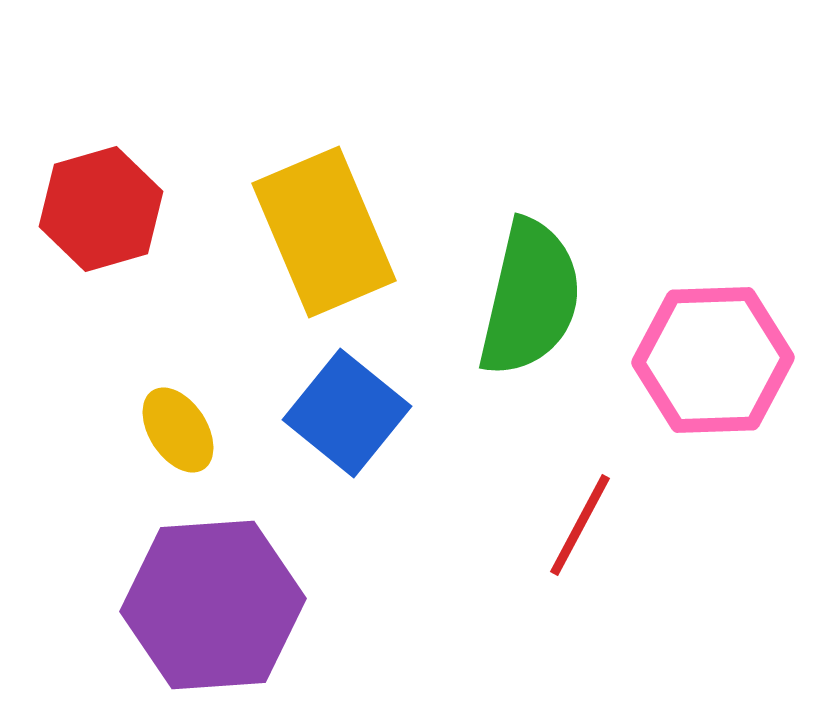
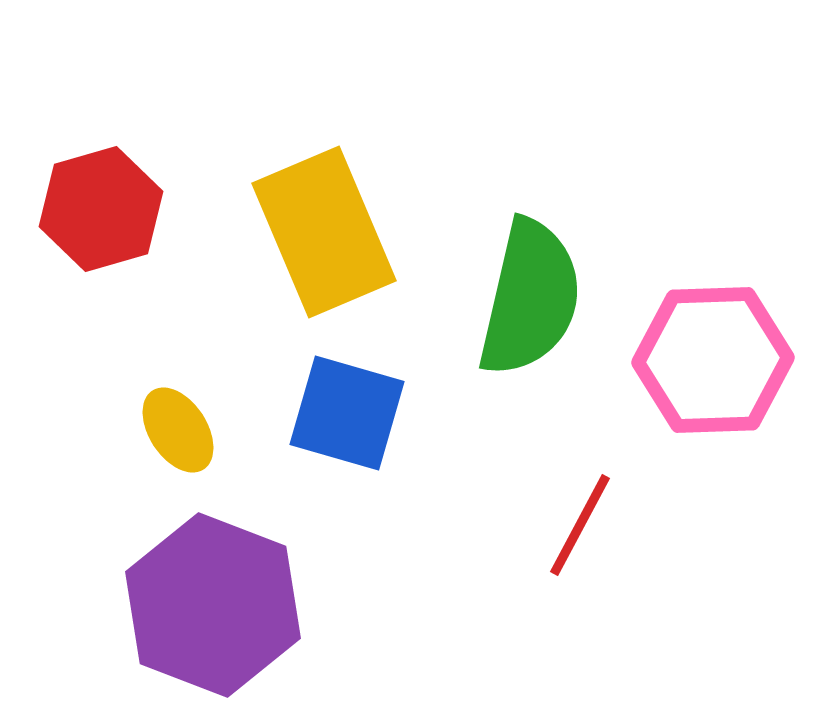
blue square: rotated 23 degrees counterclockwise
purple hexagon: rotated 25 degrees clockwise
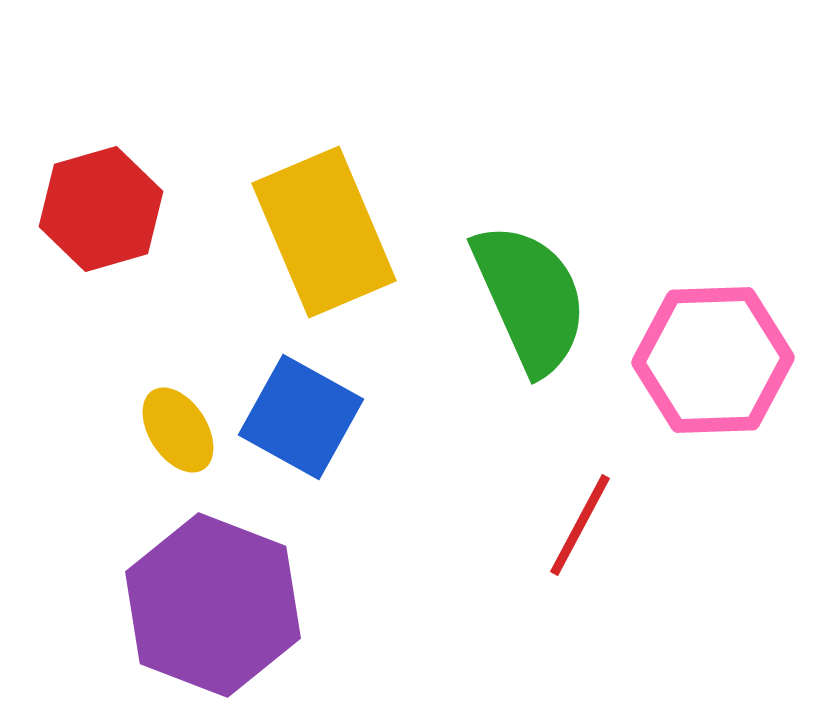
green semicircle: rotated 37 degrees counterclockwise
blue square: moved 46 px left, 4 px down; rotated 13 degrees clockwise
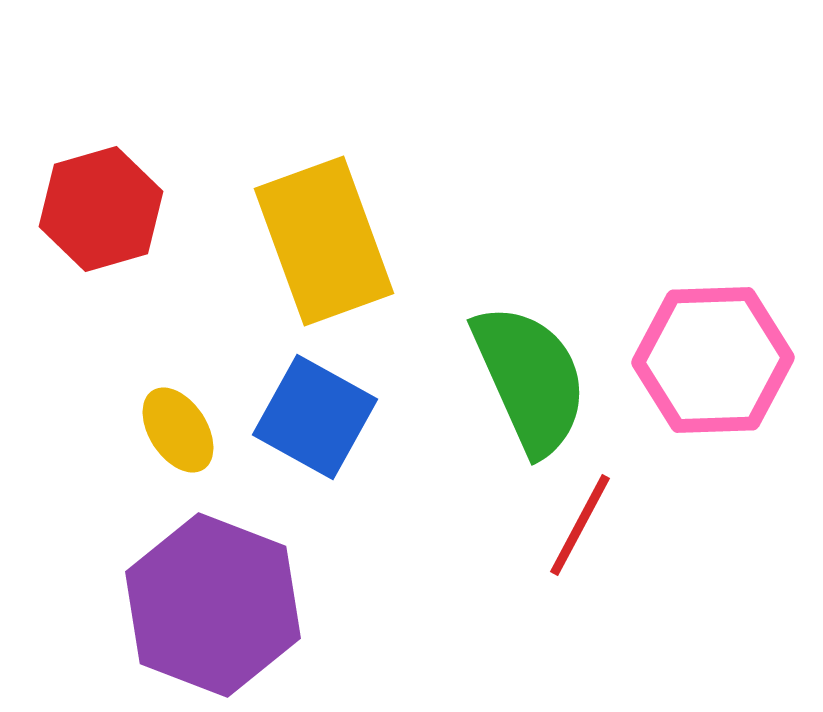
yellow rectangle: moved 9 px down; rotated 3 degrees clockwise
green semicircle: moved 81 px down
blue square: moved 14 px right
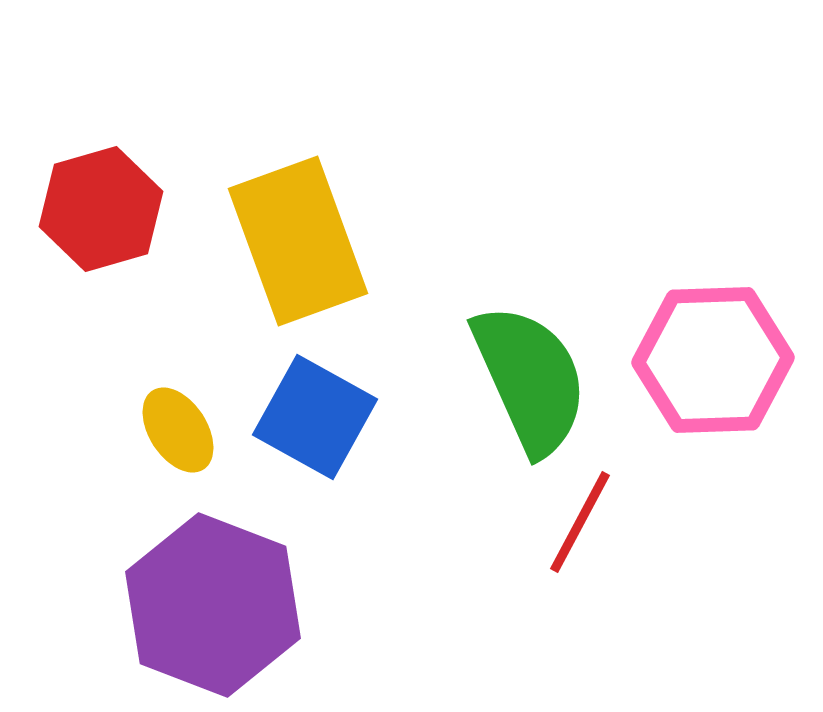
yellow rectangle: moved 26 px left
red line: moved 3 px up
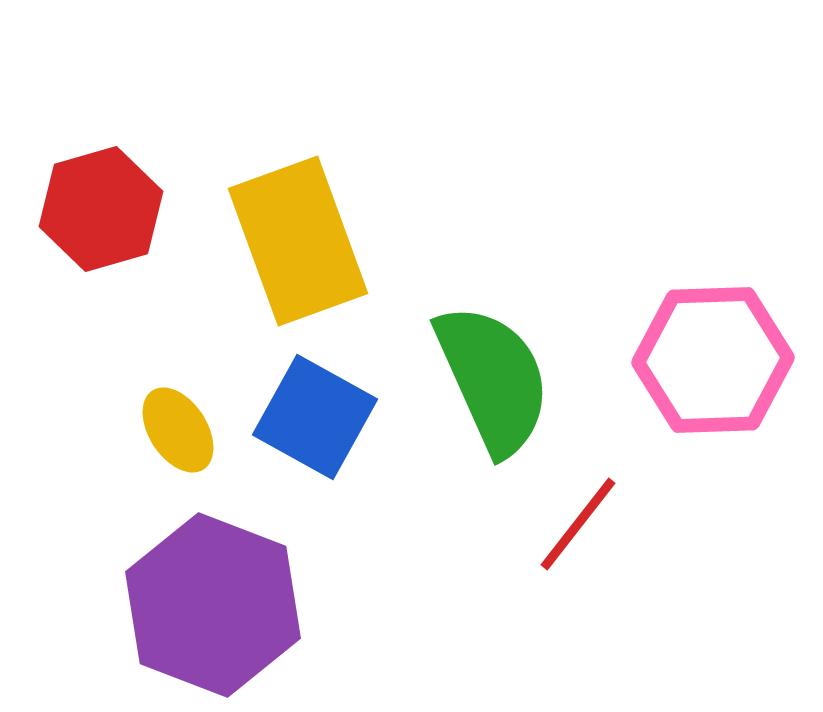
green semicircle: moved 37 px left
red line: moved 2 px left, 2 px down; rotated 10 degrees clockwise
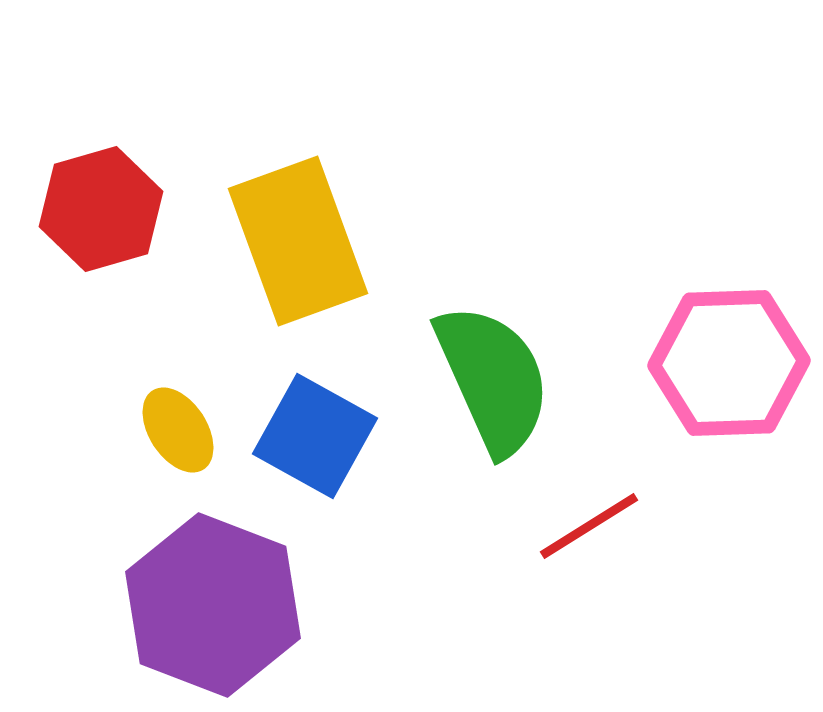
pink hexagon: moved 16 px right, 3 px down
blue square: moved 19 px down
red line: moved 11 px right, 2 px down; rotated 20 degrees clockwise
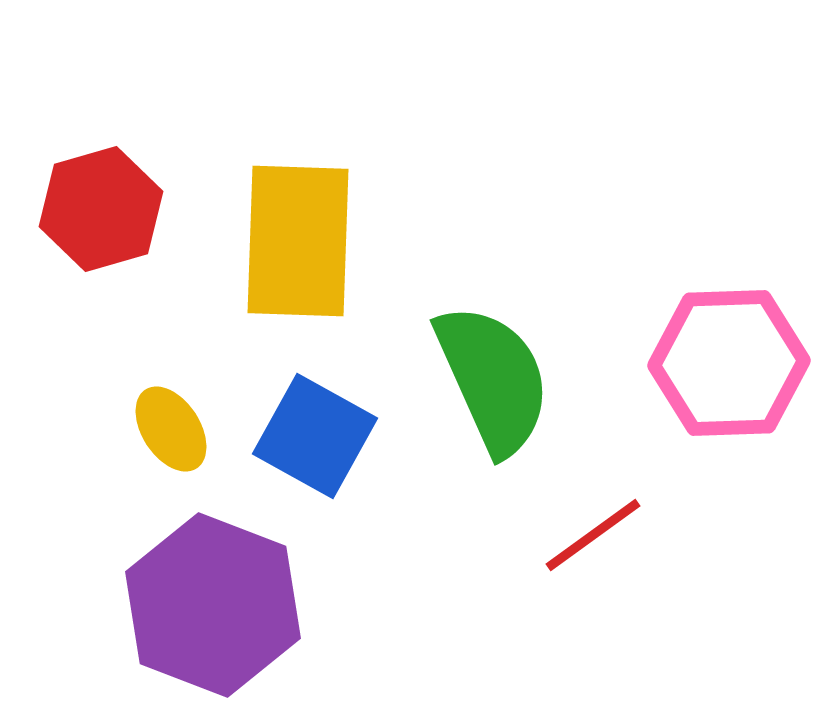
yellow rectangle: rotated 22 degrees clockwise
yellow ellipse: moved 7 px left, 1 px up
red line: moved 4 px right, 9 px down; rotated 4 degrees counterclockwise
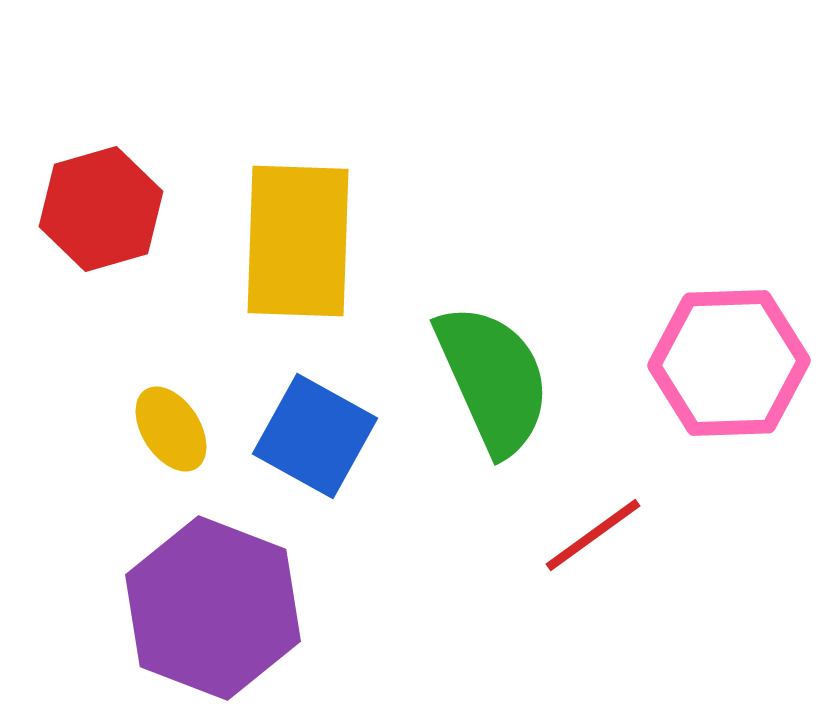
purple hexagon: moved 3 px down
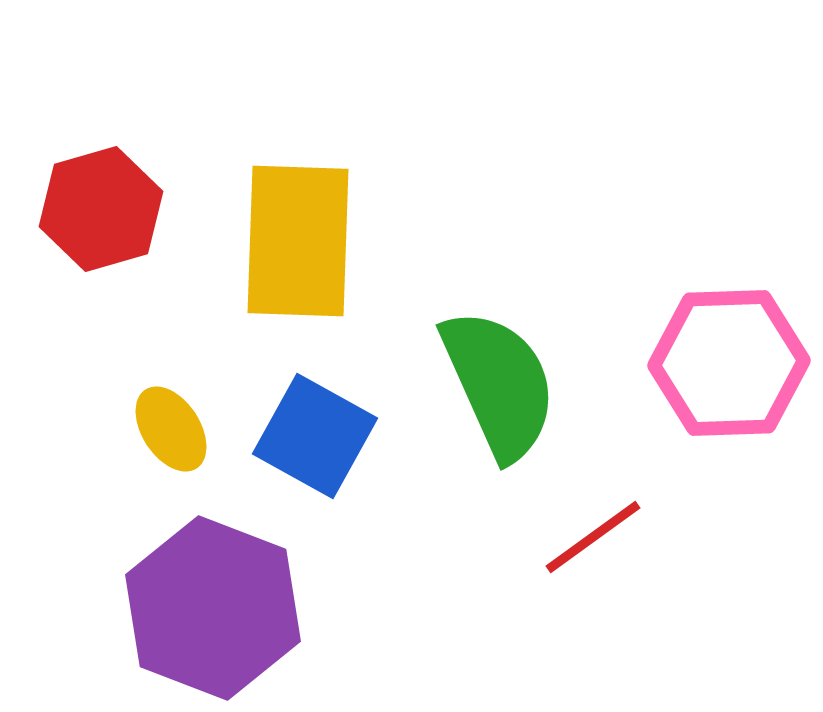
green semicircle: moved 6 px right, 5 px down
red line: moved 2 px down
